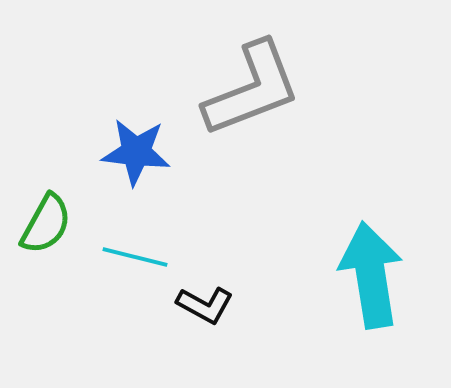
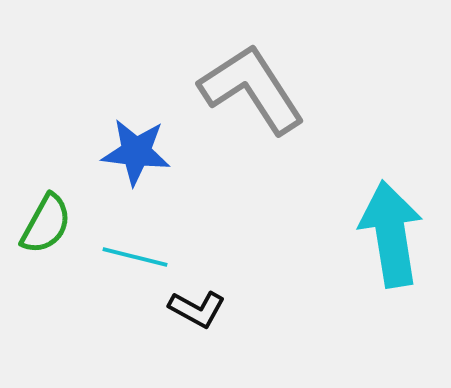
gray L-shape: rotated 102 degrees counterclockwise
cyan arrow: moved 20 px right, 41 px up
black L-shape: moved 8 px left, 4 px down
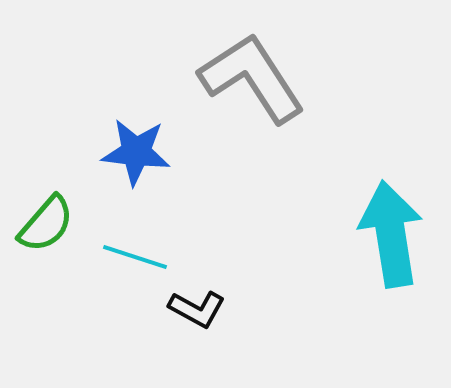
gray L-shape: moved 11 px up
green semicircle: rotated 12 degrees clockwise
cyan line: rotated 4 degrees clockwise
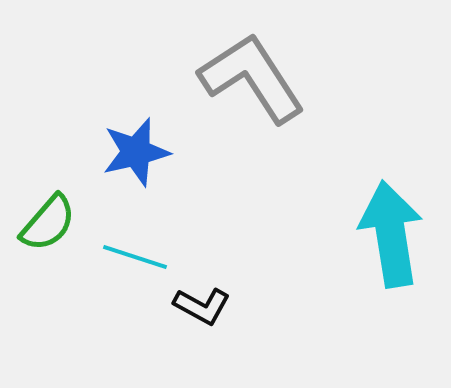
blue star: rotated 20 degrees counterclockwise
green semicircle: moved 2 px right, 1 px up
black L-shape: moved 5 px right, 3 px up
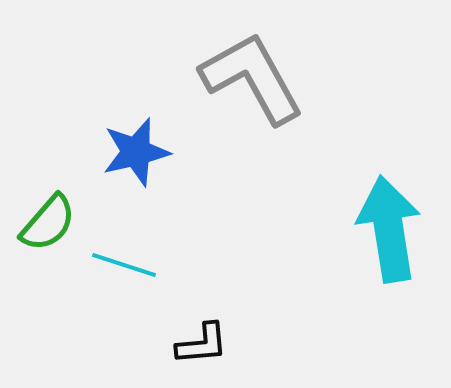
gray L-shape: rotated 4 degrees clockwise
cyan arrow: moved 2 px left, 5 px up
cyan line: moved 11 px left, 8 px down
black L-shape: moved 38 px down; rotated 34 degrees counterclockwise
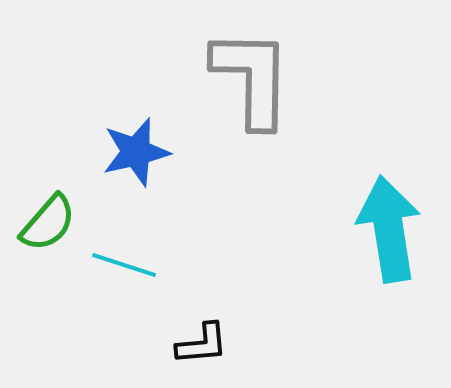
gray L-shape: rotated 30 degrees clockwise
